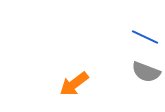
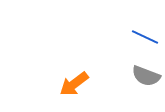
gray semicircle: moved 4 px down
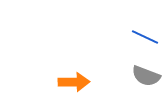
orange arrow: moved 2 px up; rotated 144 degrees counterclockwise
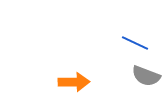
blue line: moved 10 px left, 6 px down
